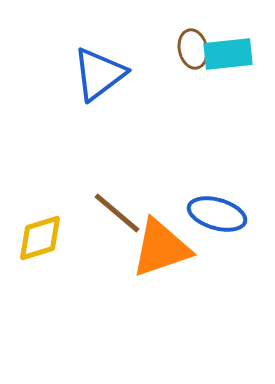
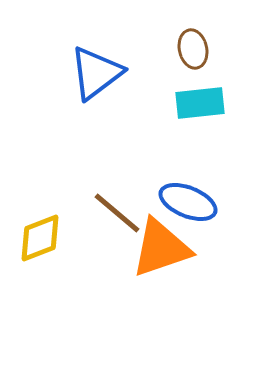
cyan rectangle: moved 28 px left, 49 px down
blue triangle: moved 3 px left, 1 px up
blue ellipse: moved 29 px left, 12 px up; rotated 6 degrees clockwise
yellow diamond: rotated 4 degrees counterclockwise
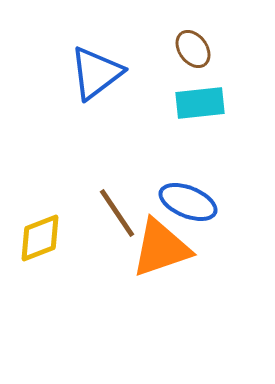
brown ellipse: rotated 24 degrees counterclockwise
brown line: rotated 16 degrees clockwise
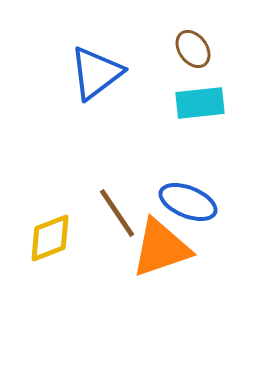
yellow diamond: moved 10 px right
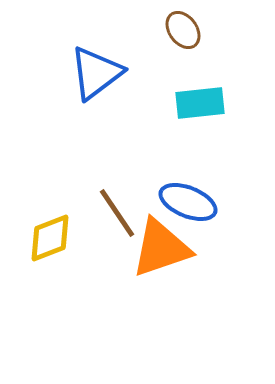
brown ellipse: moved 10 px left, 19 px up
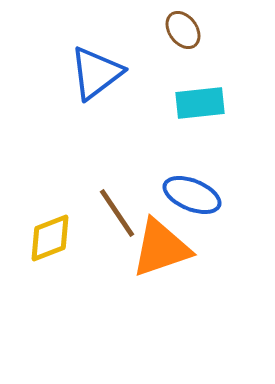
blue ellipse: moved 4 px right, 7 px up
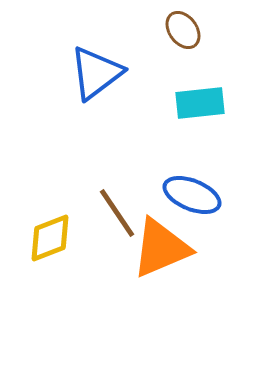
orange triangle: rotated 4 degrees counterclockwise
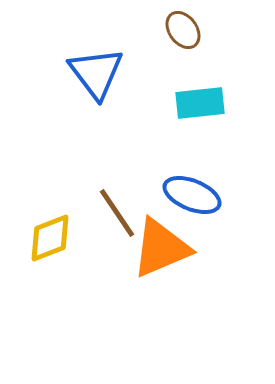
blue triangle: rotated 30 degrees counterclockwise
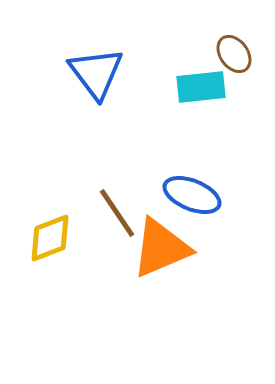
brown ellipse: moved 51 px right, 24 px down
cyan rectangle: moved 1 px right, 16 px up
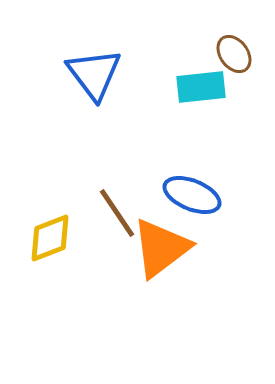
blue triangle: moved 2 px left, 1 px down
orange triangle: rotated 14 degrees counterclockwise
